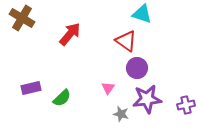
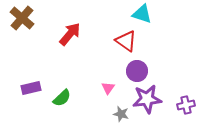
brown cross: rotated 10 degrees clockwise
purple circle: moved 3 px down
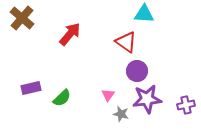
cyan triangle: moved 2 px right; rotated 15 degrees counterclockwise
red triangle: moved 1 px down
pink triangle: moved 7 px down
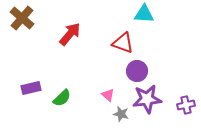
red triangle: moved 3 px left, 1 px down; rotated 15 degrees counterclockwise
pink triangle: rotated 24 degrees counterclockwise
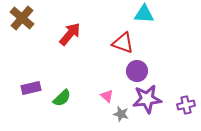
pink triangle: moved 1 px left, 1 px down
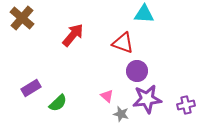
red arrow: moved 3 px right, 1 px down
purple rectangle: rotated 18 degrees counterclockwise
green semicircle: moved 4 px left, 5 px down
